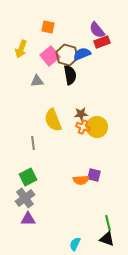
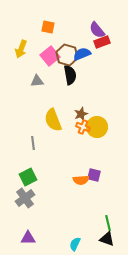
brown star: rotated 16 degrees counterclockwise
purple triangle: moved 19 px down
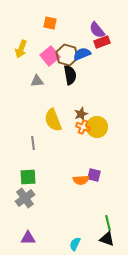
orange square: moved 2 px right, 4 px up
green square: rotated 24 degrees clockwise
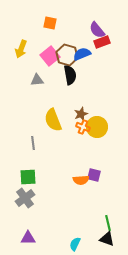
gray triangle: moved 1 px up
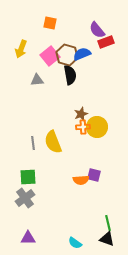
red rectangle: moved 4 px right
yellow semicircle: moved 22 px down
orange cross: rotated 24 degrees counterclockwise
cyan semicircle: moved 1 px up; rotated 80 degrees counterclockwise
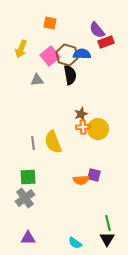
blue semicircle: rotated 24 degrees clockwise
yellow circle: moved 1 px right, 2 px down
black triangle: rotated 42 degrees clockwise
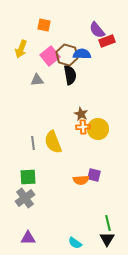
orange square: moved 6 px left, 2 px down
red rectangle: moved 1 px right, 1 px up
brown star: rotated 24 degrees counterclockwise
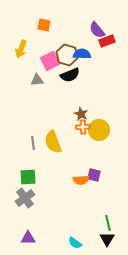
pink square: moved 5 px down; rotated 12 degrees clockwise
black semicircle: rotated 78 degrees clockwise
yellow circle: moved 1 px right, 1 px down
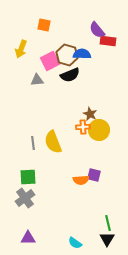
red rectangle: moved 1 px right; rotated 28 degrees clockwise
brown star: moved 9 px right
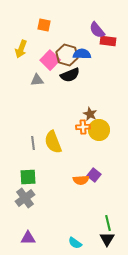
pink square: moved 1 px up; rotated 18 degrees counterclockwise
purple square: rotated 24 degrees clockwise
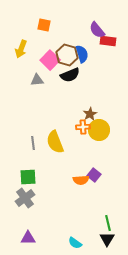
blue semicircle: rotated 72 degrees clockwise
brown star: rotated 16 degrees clockwise
yellow semicircle: moved 2 px right
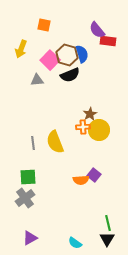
purple triangle: moved 2 px right; rotated 28 degrees counterclockwise
